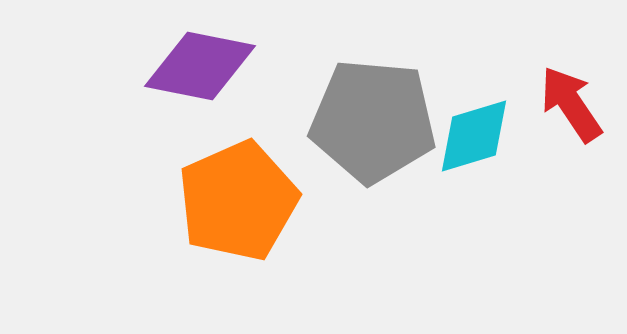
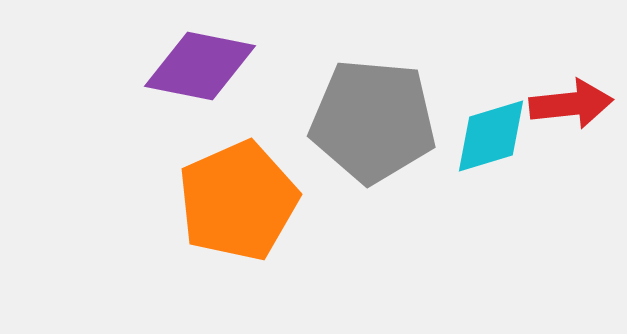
red arrow: rotated 118 degrees clockwise
cyan diamond: moved 17 px right
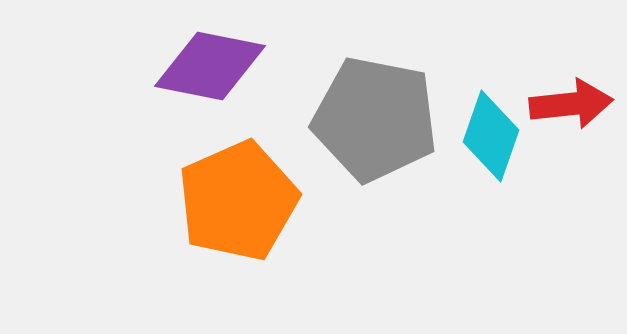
purple diamond: moved 10 px right
gray pentagon: moved 2 px right, 2 px up; rotated 6 degrees clockwise
cyan diamond: rotated 54 degrees counterclockwise
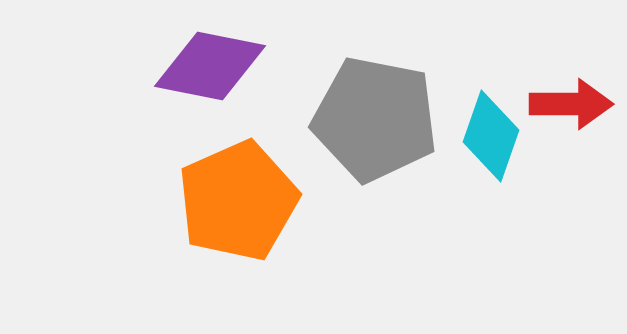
red arrow: rotated 6 degrees clockwise
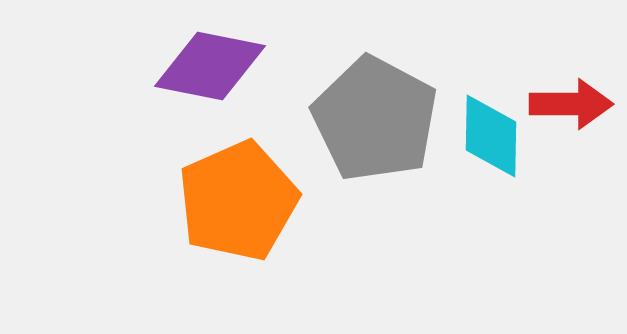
gray pentagon: rotated 17 degrees clockwise
cyan diamond: rotated 18 degrees counterclockwise
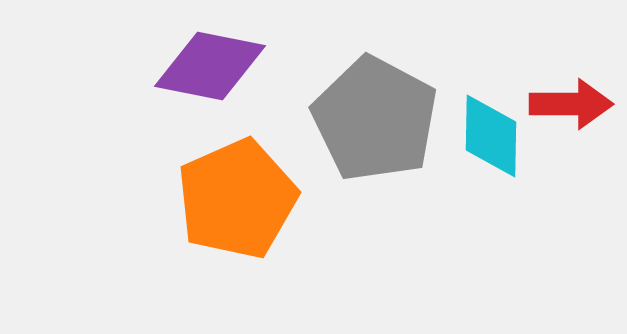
orange pentagon: moved 1 px left, 2 px up
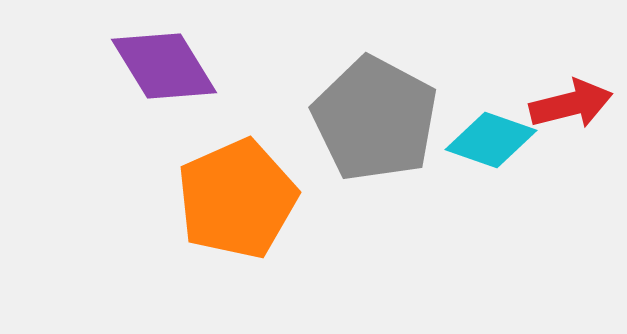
purple diamond: moved 46 px left; rotated 47 degrees clockwise
red arrow: rotated 14 degrees counterclockwise
cyan diamond: moved 4 px down; rotated 72 degrees counterclockwise
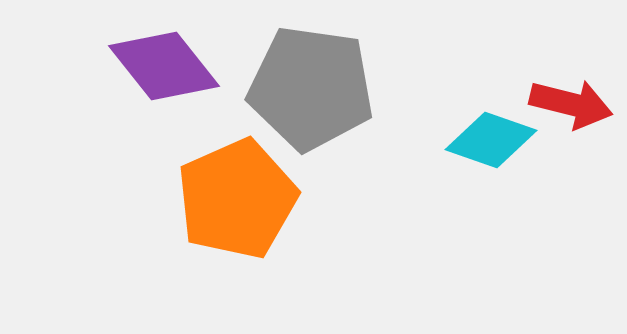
purple diamond: rotated 7 degrees counterclockwise
red arrow: rotated 28 degrees clockwise
gray pentagon: moved 64 px left, 31 px up; rotated 20 degrees counterclockwise
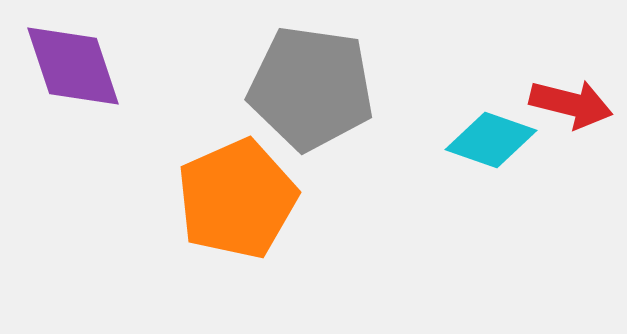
purple diamond: moved 91 px left; rotated 20 degrees clockwise
